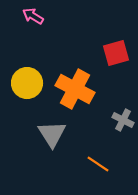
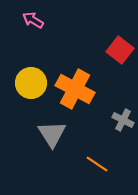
pink arrow: moved 4 px down
red square: moved 4 px right, 3 px up; rotated 36 degrees counterclockwise
yellow circle: moved 4 px right
orange line: moved 1 px left
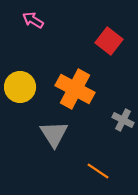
red square: moved 11 px left, 9 px up
yellow circle: moved 11 px left, 4 px down
gray triangle: moved 2 px right
orange line: moved 1 px right, 7 px down
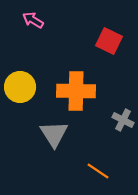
red square: rotated 12 degrees counterclockwise
orange cross: moved 1 px right, 2 px down; rotated 27 degrees counterclockwise
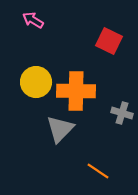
yellow circle: moved 16 px right, 5 px up
gray cross: moved 1 px left, 7 px up; rotated 10 degrees counterclockwise
gray triangle: moved 6 px right, 5 px up; rotated 16 degrees clockwise
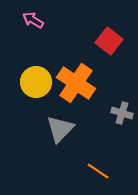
red square: rotated 12 degrees clockwise
orange cross: moved 8 px up; rotated 33 degrees clockwise
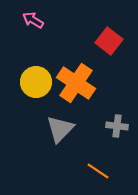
gray cross: moved 5 px left, 13 px down; rotated 10 degrees counterclockwise
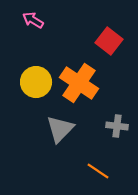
orange cross: moved 3 px right
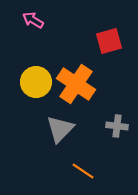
red square: rotated 36 degrees clockwise
orange cross: moved 3 px left, 1 px down
orange line: moved 15 px left
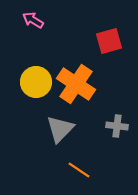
orange line: moved 4 px left, 1 px up
